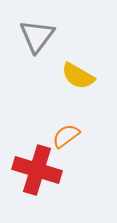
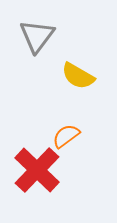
red cross: rotated 27 degrees clockwise
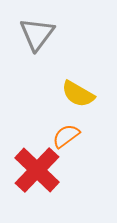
gray triangle: moved 2 px up
yellow semicircle: moved 18 px down
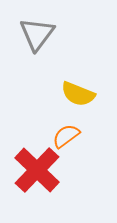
yellow semicircle: rotated 8 degrees counterclockwise
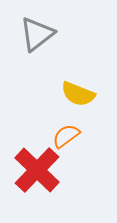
gray triangle: rotated 15 degrees clockwise
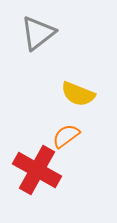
gray triangle: moved 1 px right, 1 px up
red cross: rotated 15 degrees counterclockwise
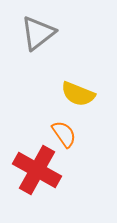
orange semicircle: moved 2 px left, 2 px up; rotated 92 degrees clockwise
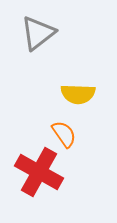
yellow semicircle: rotated 20 degrees counterclockwise
red cross: moved 2 px right, 2 px down
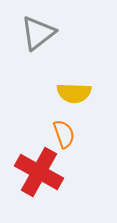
yellow semicircle: moved 4 px left, 1 px up
orange semicircle: rotated 16 degrees clockwise
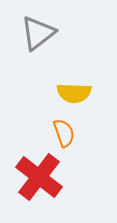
orange semicircle: moved 1 px up
red cross: moved 5 px down; rotated 9 degrees clockwise
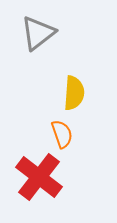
yellow semicircle: rotated 88 degrees counterclockwise
orange semicircle: moved 2 px left, 1 px down
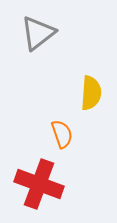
yellow semicircle: moved 17 px right
red cross: moved 7 px down; rotated 18 degrees counterclockwise
